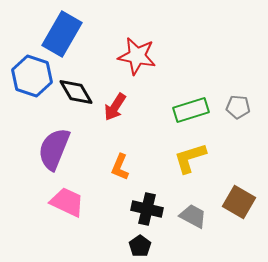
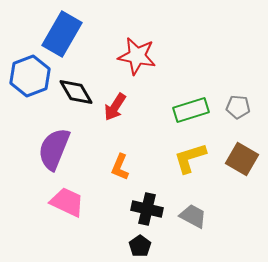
blue hexagon: moved 2 px left; rotated 21 degrees clockwise
brown square: moved 3 px right, 43 px up
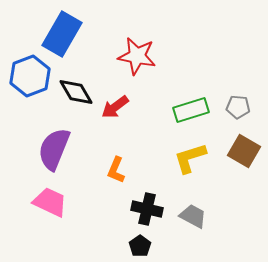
red arrow: rotated 20 degrees clockwise
brown square: moved 2 px right, 8 px up
orange L-shape: moved 4 px left, 3 px down
pink trapezoid: moved 17 px left
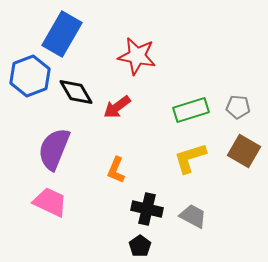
red arrow: moved 2 px right
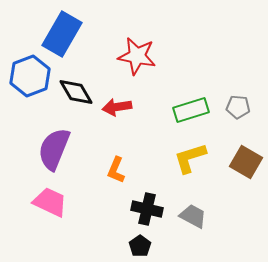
red arrow: rotated 28 degrees clockwise
brown square: moved 2 px right, 11 px down
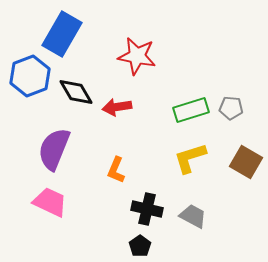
gray pentagon: moved 7 px left, 1 px down
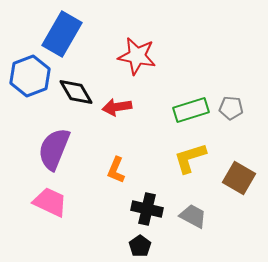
brown square: moved 7 px left, 16 px down
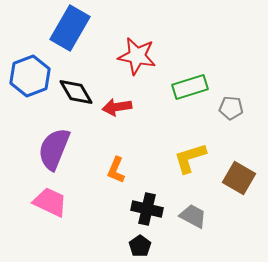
blue rectangle: moved 8 px right, 6 px up
green rectangle: moved 1 px left, 23 px up
